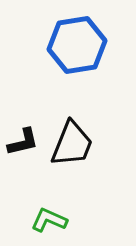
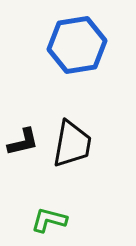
black trapezoid: rotated 12 degrees counterclockwise
green L-shape: rotated 9 degrees counterclockwise
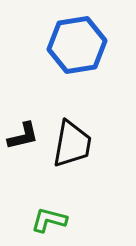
black L-shape: moved 6 px up
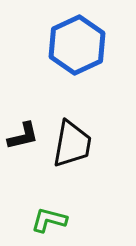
blue hexagon: rotated 16 degrees counterclockwise
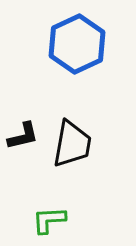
blue hexagon: moved 1 px up
green L-shape: rotated 18 degrees counterclockwise
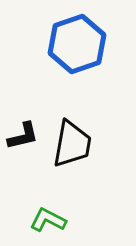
blue hexagon: rotated 6 degrees clockwise
green L-shape: moved 1 px left; rotated 30 degrees clockwise
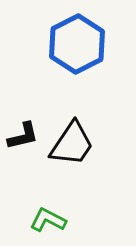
blue hexagon: rotated 8 degrees counterclockwise
black trapezoid: rotated 24 degrees clockwise
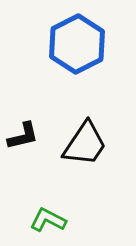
black trapezoid: moved 13 px right
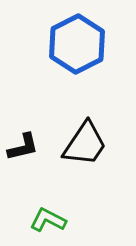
black L-shape: moved 11 px down
